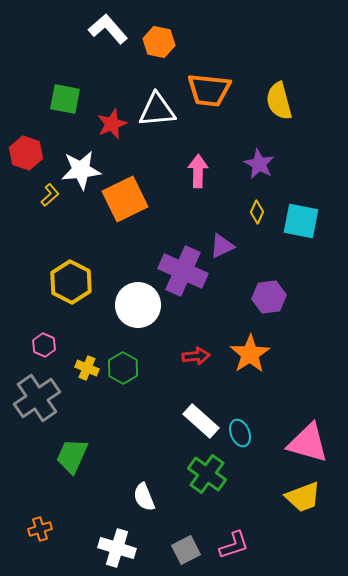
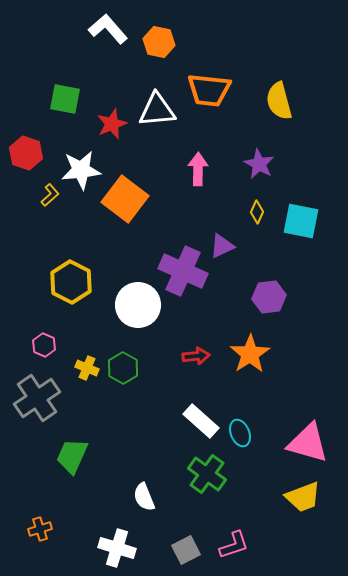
pink arrow: moved 2 px up
orange square: rotated 27 degrees counterclockwise
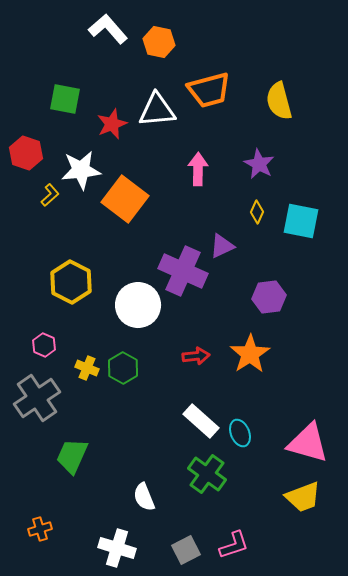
orange trapezoid: rotated 21 degrees counterclockwise
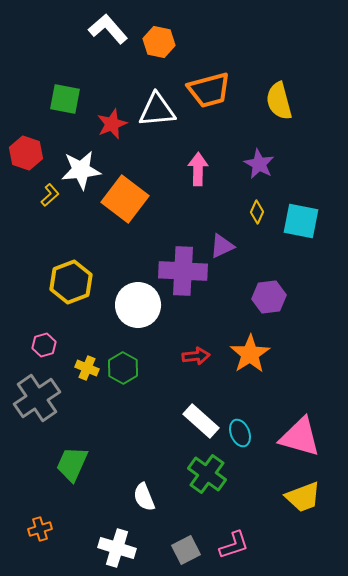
purple cross: rotated 21 degrees counterclockwise
yellow hexagon: rotated 12 degrees clockwise
pink hexagon: rotated 20 degrees clockwise
pink triangle: moved 8 px left, 6 px up
green trapezoid: moved 8 px down
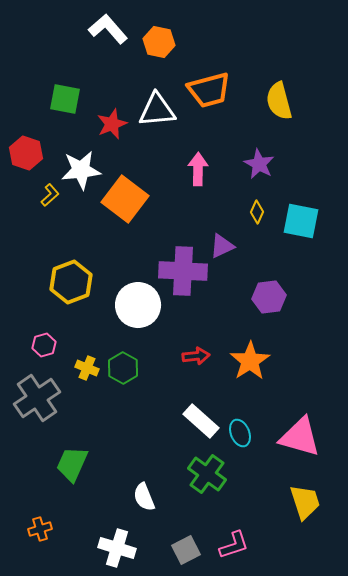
orange star: moved 7 px down
yellow trapezoid: moved 2 px right, 5 px down; rotated 87 degrees counterclockwise
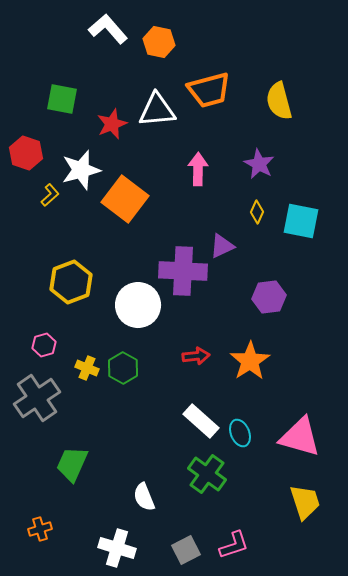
green square: moved 3 px left
white star: rotated 9 degrees counterclockwise
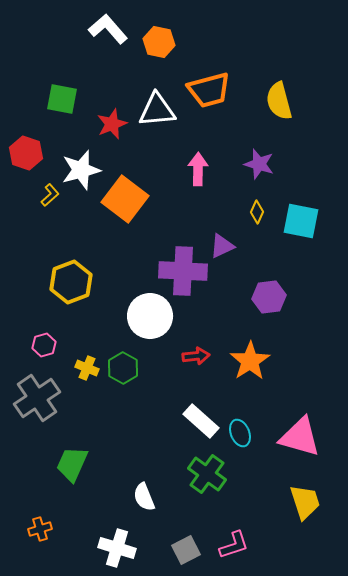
purple star: rotated 12 degrees counterclockwise
white circle: moved 12 px right, 11 px down
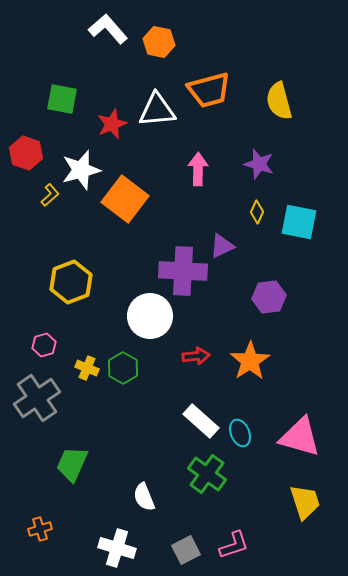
cyan square: moved 2 px left, 1 px down
